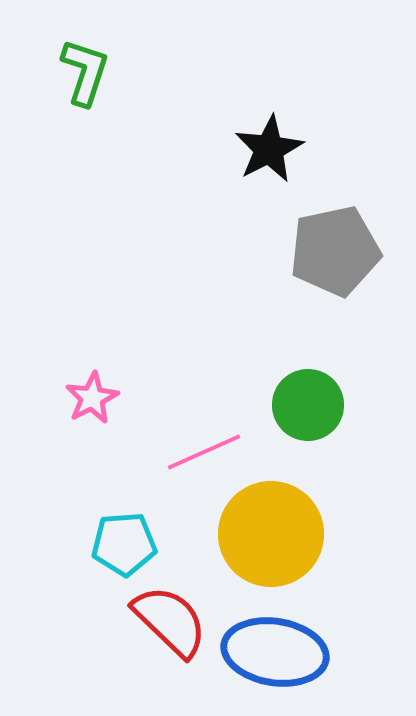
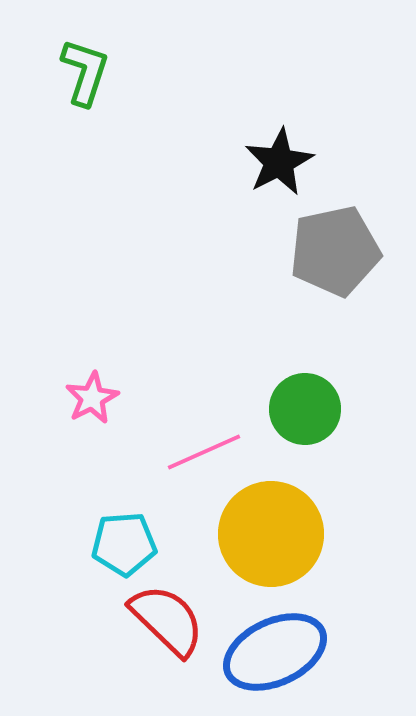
black star: moved 10 px right, 13 px down
green circle: moved 3 px left, 4 px down
red semicircle: moved 3 px left, 1 px up
blue ellipse: rotated 34 degrees counterclockwise
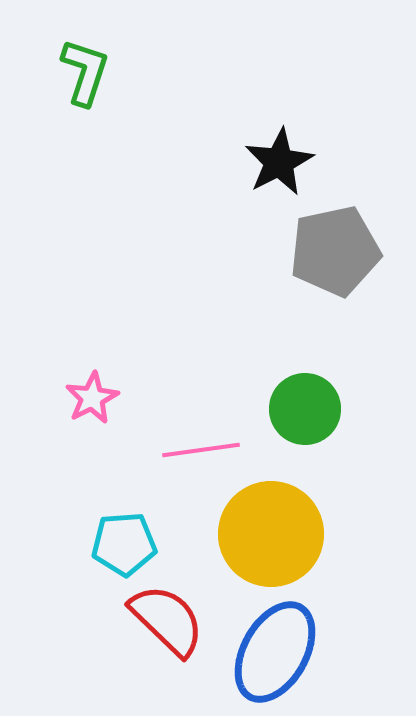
pink line: moved 3 px left, 2 px up; rotated 16 degrees clockwise
blue ellipse: rotated 36 degrees counterclockwise
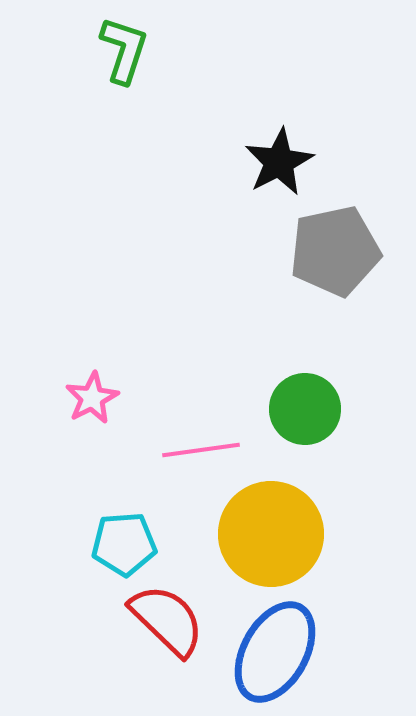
green L-shape: moved 39 px right, 22 px up
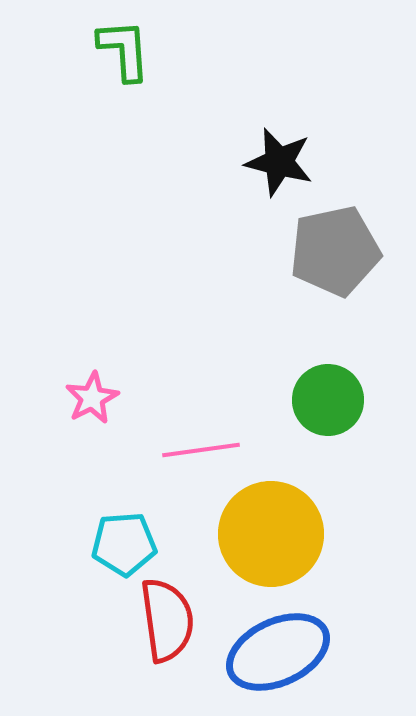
green L-shape: rotated 22 degrees counterclockwise
black star: rotated 30 degrees counterclockwise
green circle: moved 23 px right, 9 px up
red semicircle: rotated 38 degrees clockwise
blue ellipse: moved 3 px right; rotated 36 degrees clockwise
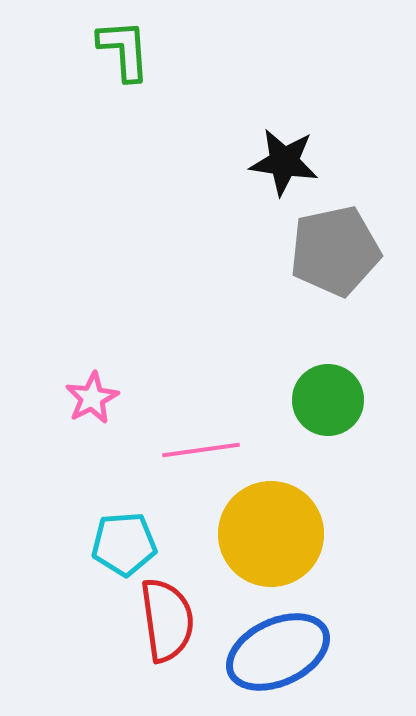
black star: moved 5 px right; rotated 6 degrees counterclockwise
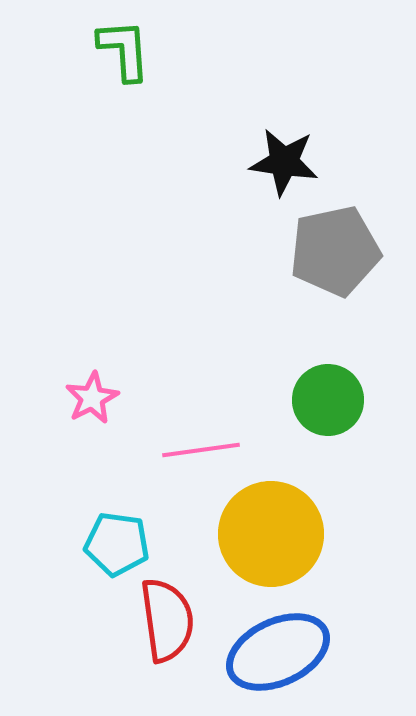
cyan pentagon: moved 7 px left; rotated 12 degrees clockwise
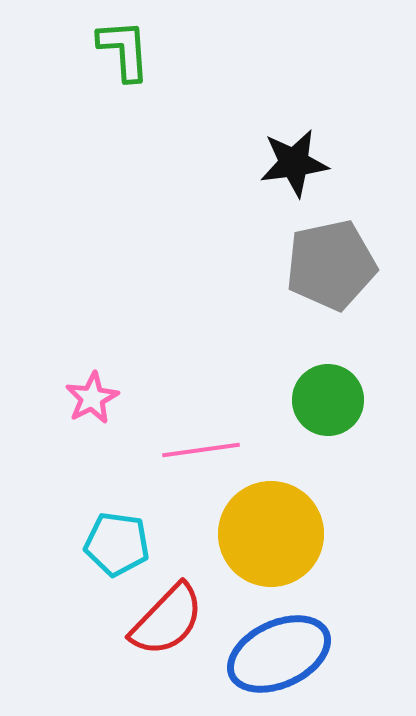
black star: moved 10 px right, 1 px down; rotated 16 degrees counterclockwise
gray pentagon: moved 4 px left, 14 px down
red semicircle: rotated 52 degrees clockwise
blue ellipse: moved 1 px right, 2 px down
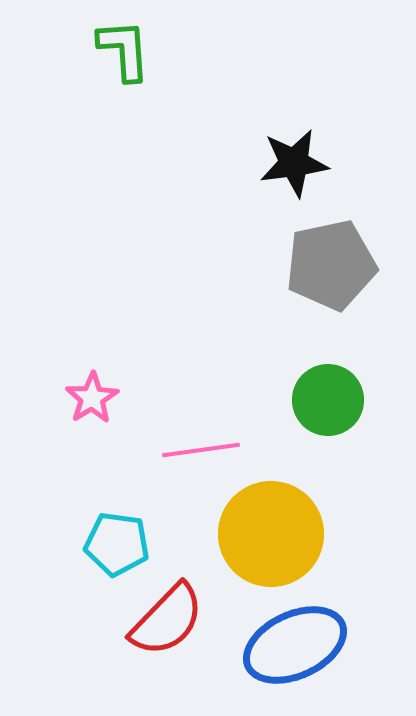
pink star: rotated 4 degrees counterclockwise
blue ellipse: moved 16 px right, 9 px up
